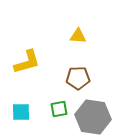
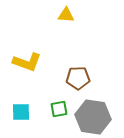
yellow triangle: moved 12 px left, 21 px up
yellow L-shape: rotated 36 degrees clockwise
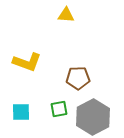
gray hexagon: rotated 24 degrees clockwise
